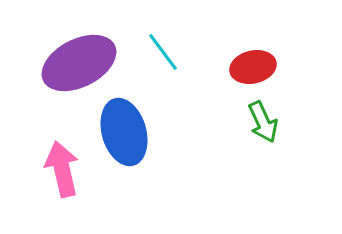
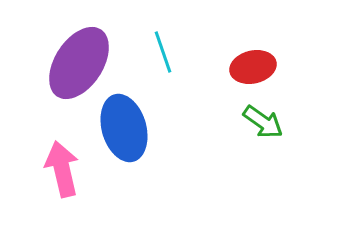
cyan line: rotated 18 degrees clockwise
purple ellipse: rotated 30 degrees counterclockwise
green arrow: rotated 30 degrees counterclockwise
blue ellipse: moved 4 px up
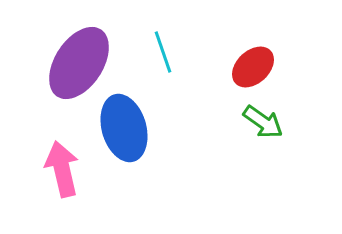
red ellipse: rotated 30 degrees counterclockwise
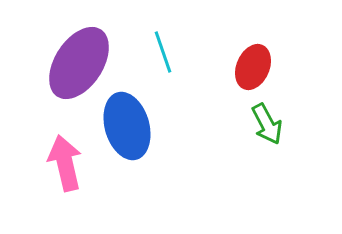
red ellipse: rotated 24 degrees counterclockwise
green arrow: moved 4 px right, 2 px down; rotated 27 degrees clockwise
blue ellipse: moved 3 px right, 2 px up
pink arrow: moved 3 px right, 6 px up
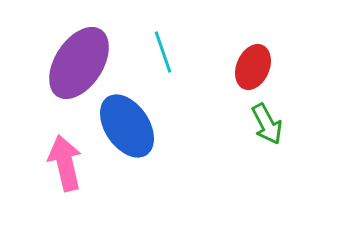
blue ellipse: rotated 18 degrees counterclockwise
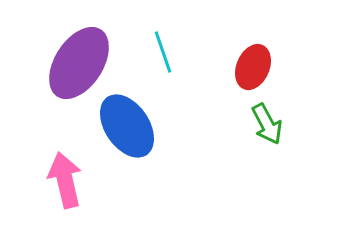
pink arrow: moved 17 px down
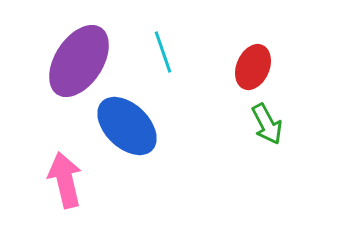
purple ellipse: moved 2 px up
blue ellipse: rotated 12 degrees counterclockwise
